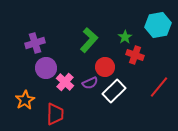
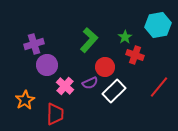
purple cross: moved 1 px left, 1 px down
purple circle: moved 1 px right, 3 px up
pink cross: moved 4 px down
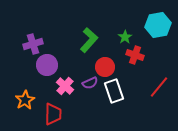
purple cross: moved 1 px left
white rectangle: rotated 65 degrees counterclockwise
red trapezoid: moved 2 px left
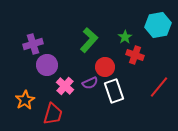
red trapezoid: rotated 15 degrees clockwise
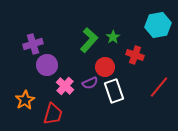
green star: moved 12 px left
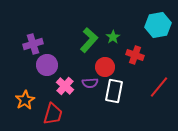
purple semicircle: rotated 21 degrees clockwise
white rectangle: rotated 30 degrees clockwise
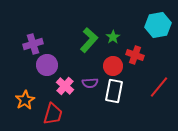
red circle: moved 8 px right, 1 px up
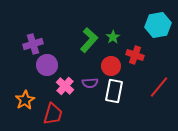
red circle: moved 2 px left
